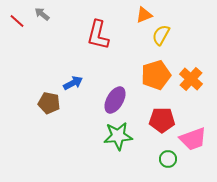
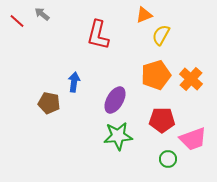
blue arrow: moved 1 px right, 1 px up; rotated 54 degrees counterclockwise
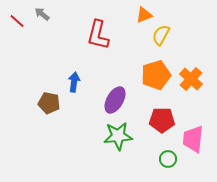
pink trapezoid: rotated 116 degrees clockwise
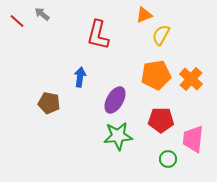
orange pentagon: rotated 8 degrees clockwise
blue arrow: moved 6 px right, 5 px up
red pentagon: moved 1 px left
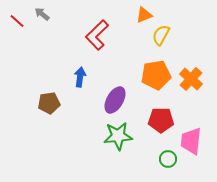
red L-shape: moved 1 px left; rotated 32 degrees clockwise
brown pentagon: rotated 20 degrees counterclockwise
pink trapezoid: moved 2 px left, 2 px down
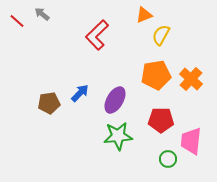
blue arrow: moved 16 px down; rotated 36 degrees clockwise
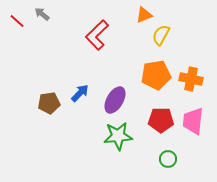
orange cross: rotated 30 degrees counterclockwise
pink trapezoid: moved 2 px right, 20 px up
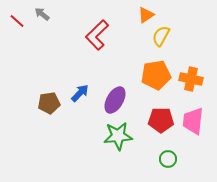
orange triangle: moved 2 px right; rotated 12 degrees counterclockwise
yellow semicircle: moved 1 px down
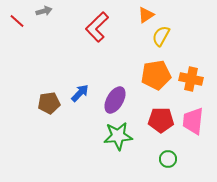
gray arrow: moved 2 px right, 3 px up; rotated 126 degrees clockwise
red L-shape: moved 8 px up
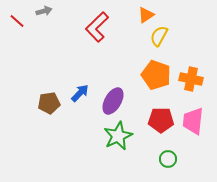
yellow semicircle: moved 2 px left
orange pentagon: rotated 28 degrees clockwise
purple ellipse: moved 2 px left, 1 px down
green star: rotated 20 degrees counterclockwise
